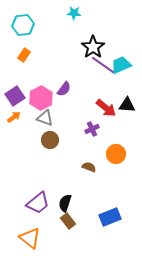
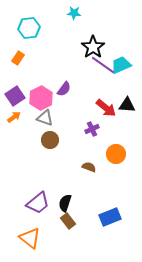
cyan hexagon: moved 6 px right, 3 px down
orange rectangle: moved 6 px left, 3 px down
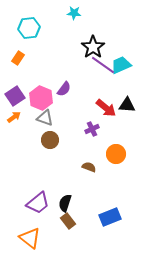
pink hexagon: rotated 10 degrees counterclockwise
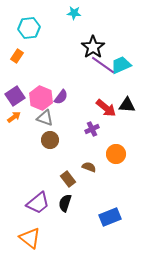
orange rectangle: moved 1 px left, 2 px up
purple semicircle: moved 3 px left, 8 px down
brown rectangle: moved 42 px up
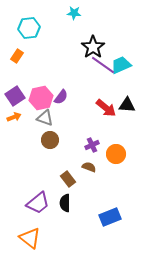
pink hexagon: rotated 25 degrees clockwise
orange arrow: rotated 16 degrees clockwise
purple cross: moved 16 px down
black semicircle: rotated 18 degrees counterclockwise
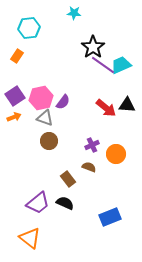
purple semicircle: moved 2 px right, 5 px down
brown circle: moved 1 px left, 1 px down
black semicircle: rotated 114 degrees clockwise
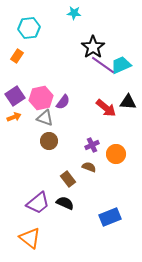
black triangle: moved 1 px right, 3 px up
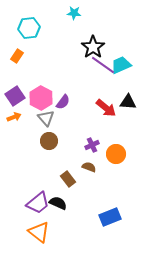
pink hexagon: rotated 20 degrees counterclockwise
gray triangle: moved 1 px right; rotated 30 degrees clockwise
black semicircle: moved 7 px left
orange triangle: moved 9 px right, 6 px up
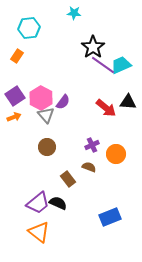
gray triangle: moved 3 px up
brown circle: moved 2 px left, 6 px down
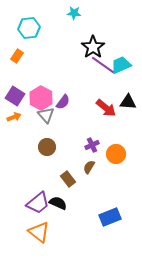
purple square: rotated 24 degrees counterclockwise
brown semicircle: rotated 80 degrees counterclockwise
